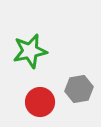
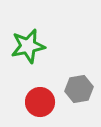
green star: moved 2 px left, 5 px up
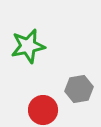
red circle: moved 3 px right, 8 px down
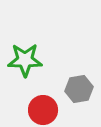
green star: moved 3 px left, 14 px down; rotated 12 degrees clockwise
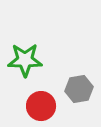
red circle: moved 2 px left, 4 px up
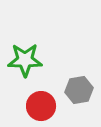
gray hexagon: moved 1 px down
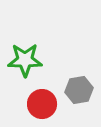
red circle: moved 1 px right, 2 px up
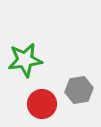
green star: rotated 8 degrees counterclockwise
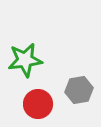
red circle: moved 4 px left
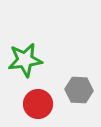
gray hexagon: rotated 12 degrees clockwise
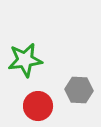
red circle: moved 2 px down
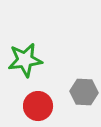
gray hexagon: moved 5 px right, 2 px down
